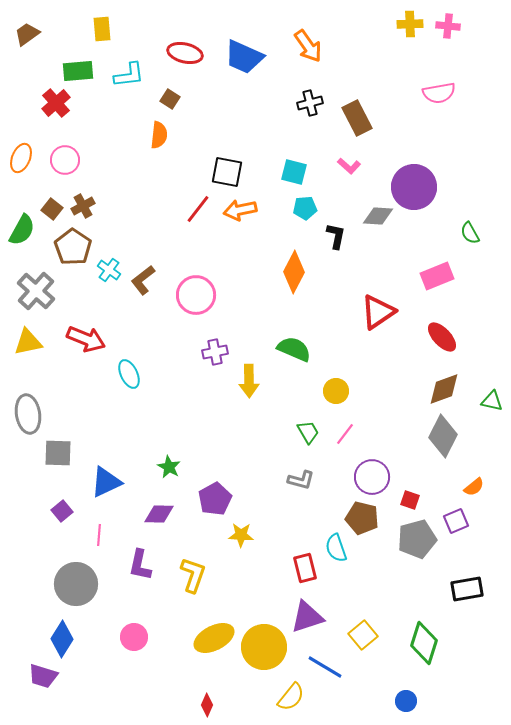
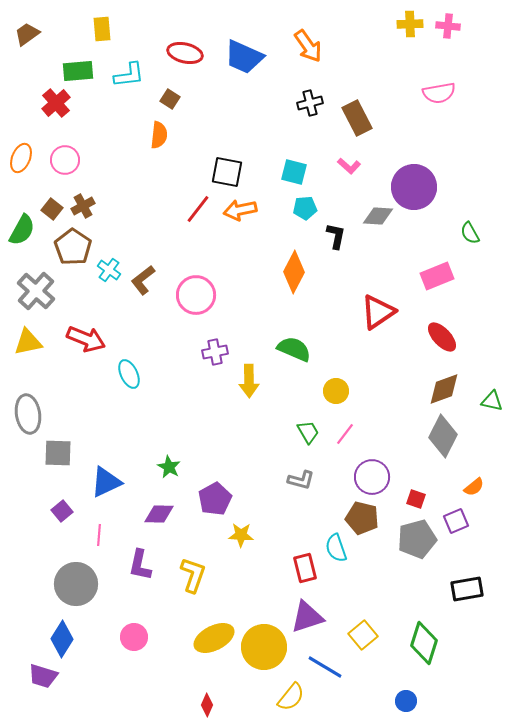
red square at (410, 500): moved 6 px right, 1 px up
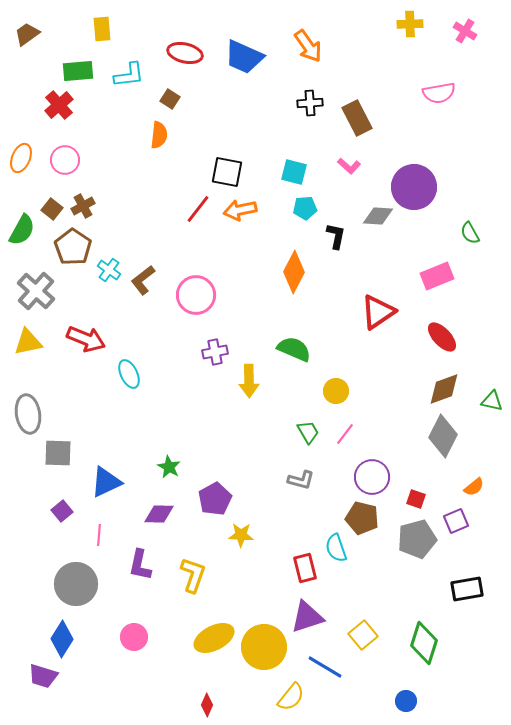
pink cross at (448, 26): moved 17 px right, 5 px down; rotated 25 degrees clockwise
red cross at (56, 103): moved 3 px right, 2 px down
black cross at (310, 103): rotated 10 degrees clockwise
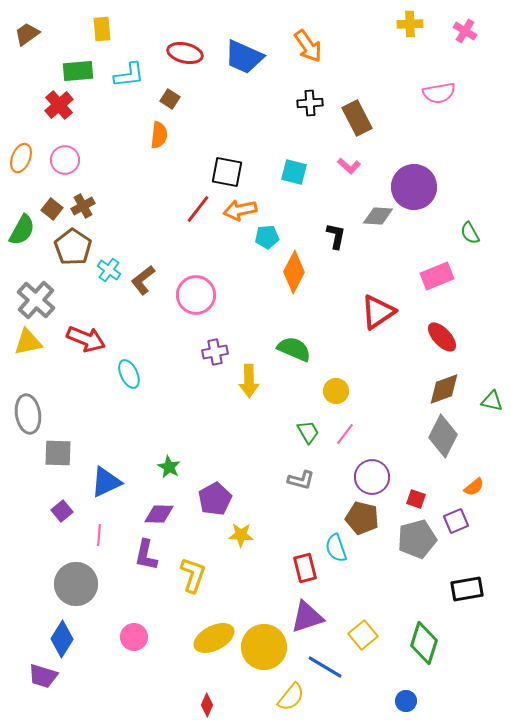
cyan pentagon at (305, 208): moved 38 px left, 29 px down
gray cross at (36, 291): moved 9 px down
purple L-shape at (140, 565): moved 6 px right, 10 px up
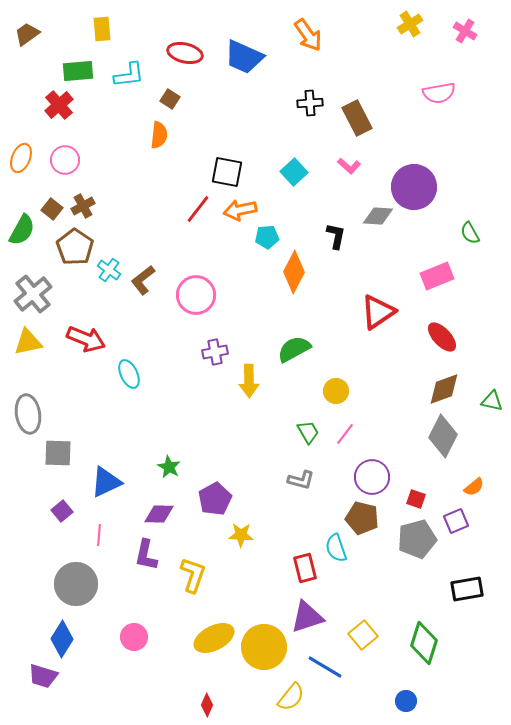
yellow cross at (410, 24): rotated 30 degrees counterclockwise
orange arrow at (308, 46): moved 11 px up
cyan square at (294, 172): rotated 32 degrees clockwise
brown pentagon at (73, 247): moved 2 px right
gray cross at (36, 300): moved 3 px left, 6 px up; rotated 9 degrees clockwise
green semicircle at (294, 349): rotated 52 degrees counterclockwise
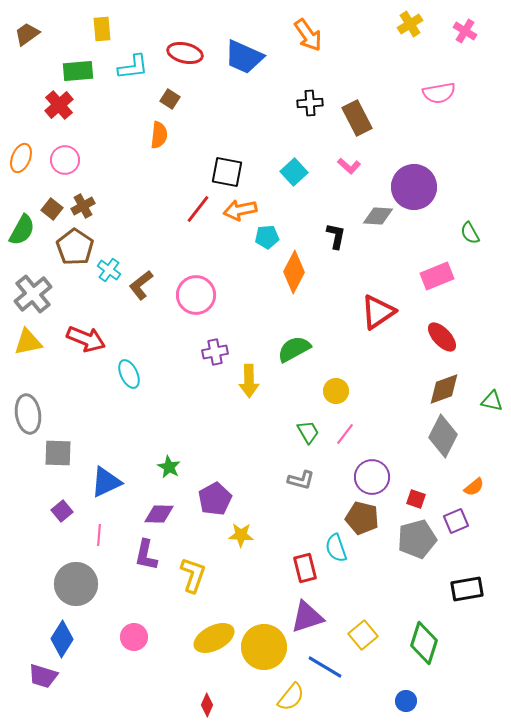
cyan L-shape at (129, 75): moved 4 px right, 8 px up
brown L-shape at (143, 280): moved 2 px left, 5 px down
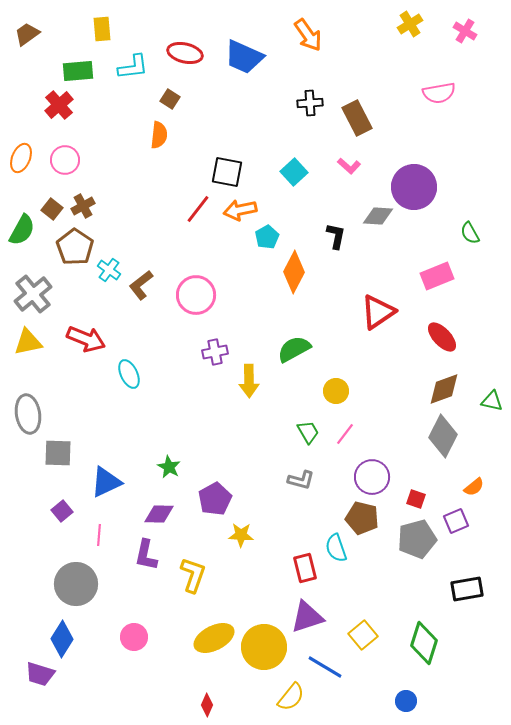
cyan pentagon at (267, 237): rotated 25 degrees counterclockwise
purple trapezoid at (43, 676): moved 3 px left, 2 px up
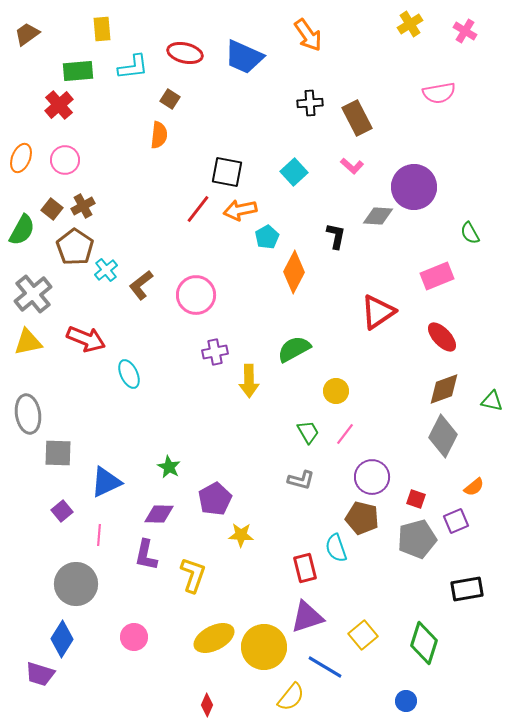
pink L-shape at (349, 166): moved 3 px right
cyan cross at (109, 270): moved 3 px left; rotated 15 degrees clockwise
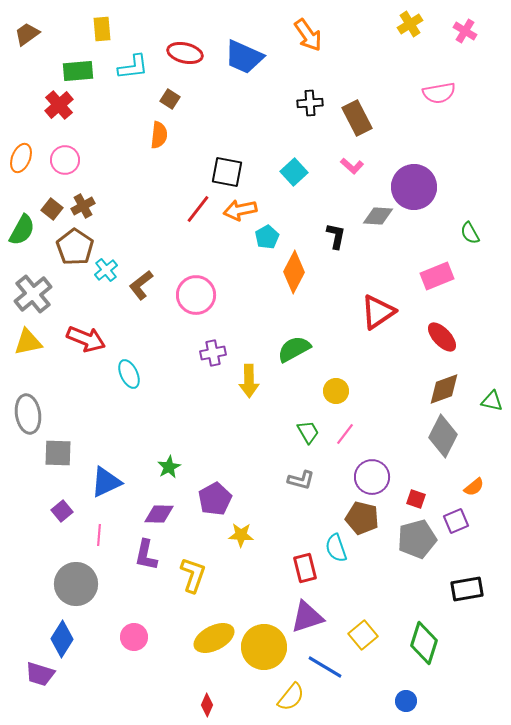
purple cross at (215, 352): moved 2 px left, 1 px down
green star at (169, 467): rotated 15 degrees clockwise
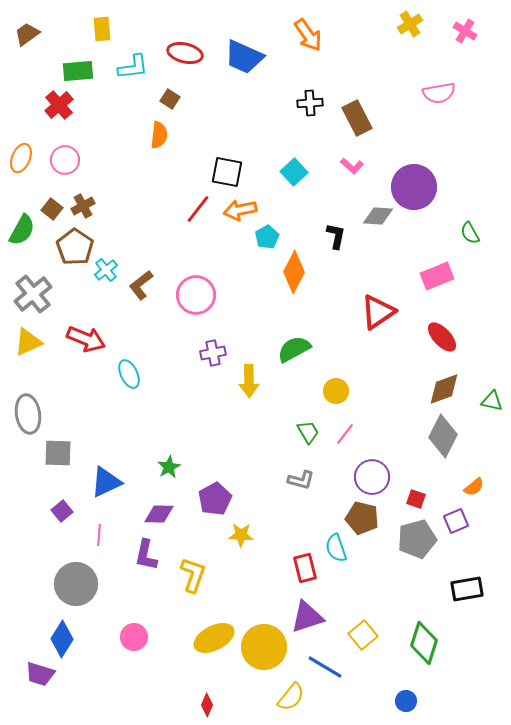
yellow triangle at (28, 342): rotated 12 degrees counterclockwise
